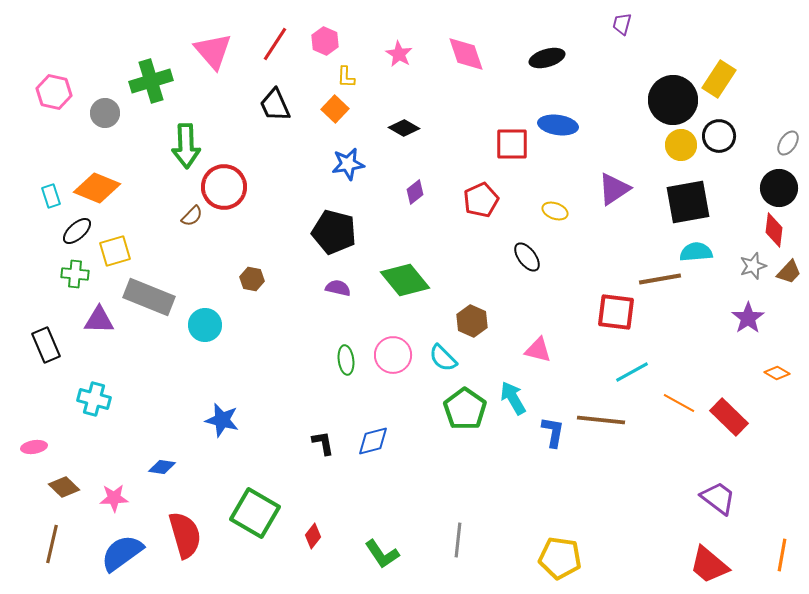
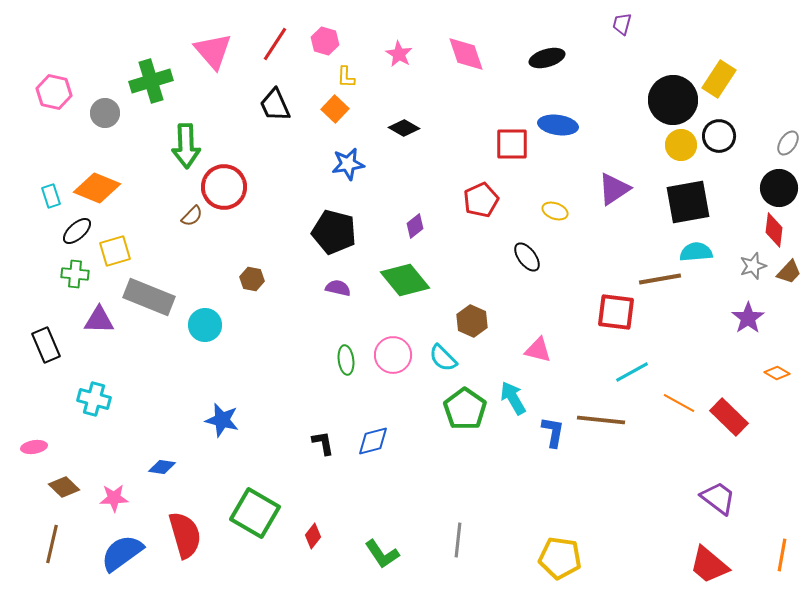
pink hexagon at (325, 41): rotated 8 degrees counterclockwise
purple diamond at (415, 192): moved 34 px down
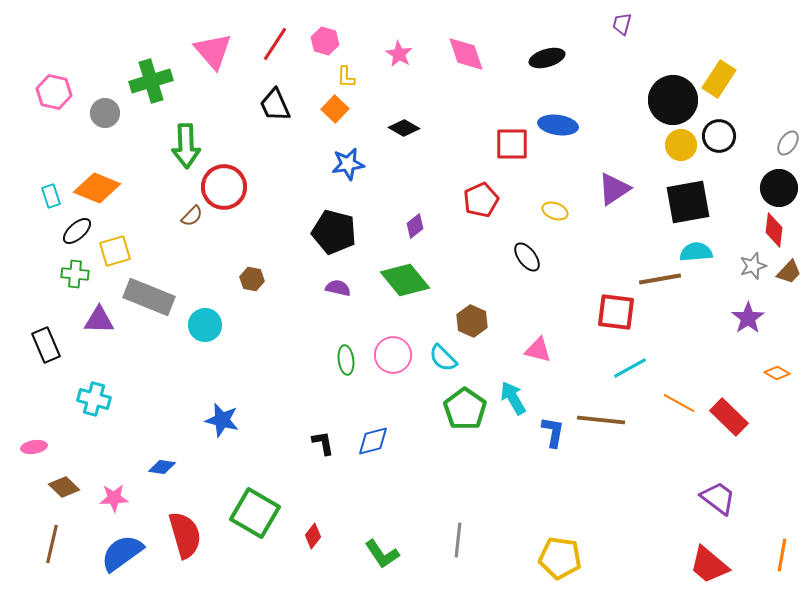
cyan line at (632, 372): moved 2 px left, 4 px up
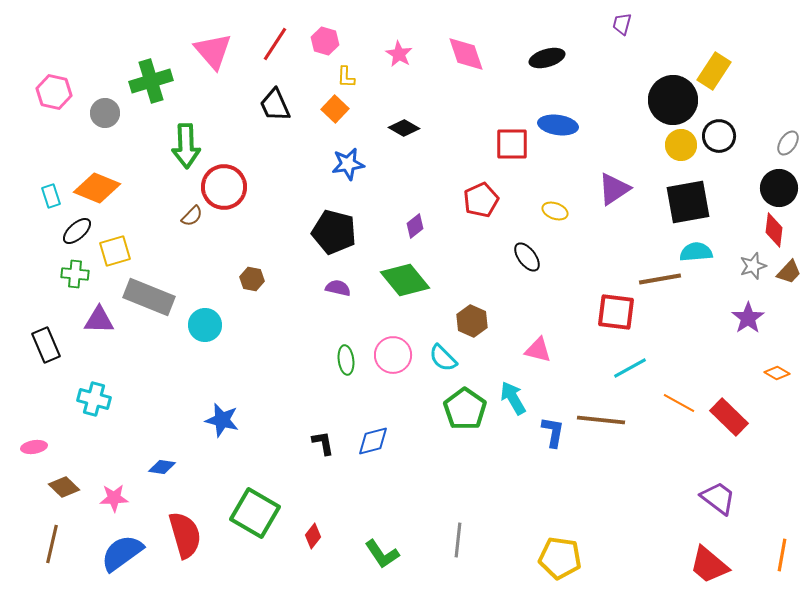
yellow rectangle at (719, 79): moved 5 px left, 8 px up
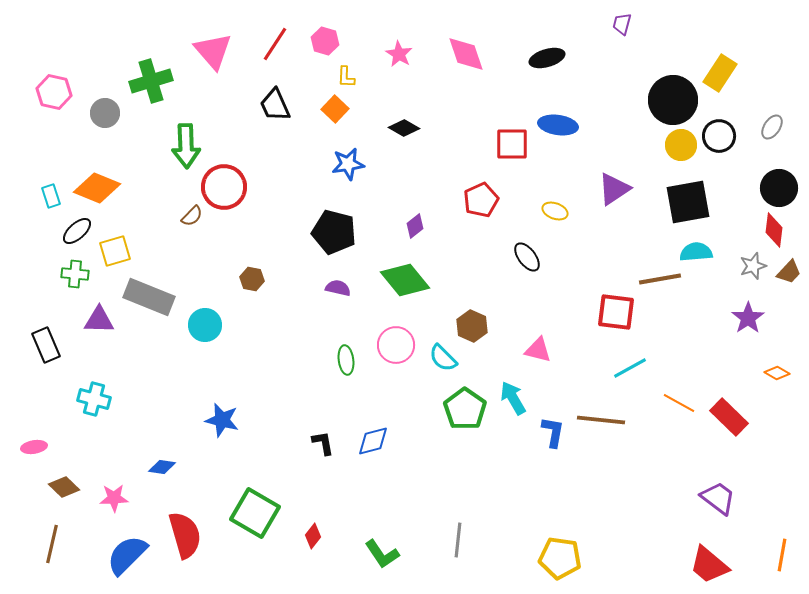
yellow rectangle at (714, 71): moved 6 px right, 2 px down
gray ellipse at (788, 143): moved 16 px left, 16 px up
brown hexagon at (472, 321): moved 5 px down
pink circle at (393, 355): moved 3 px right, 10 px up
blue semicircle at (122, 553): moved 5 px right, 2 px down; rotated 9 degrees counterclockwise
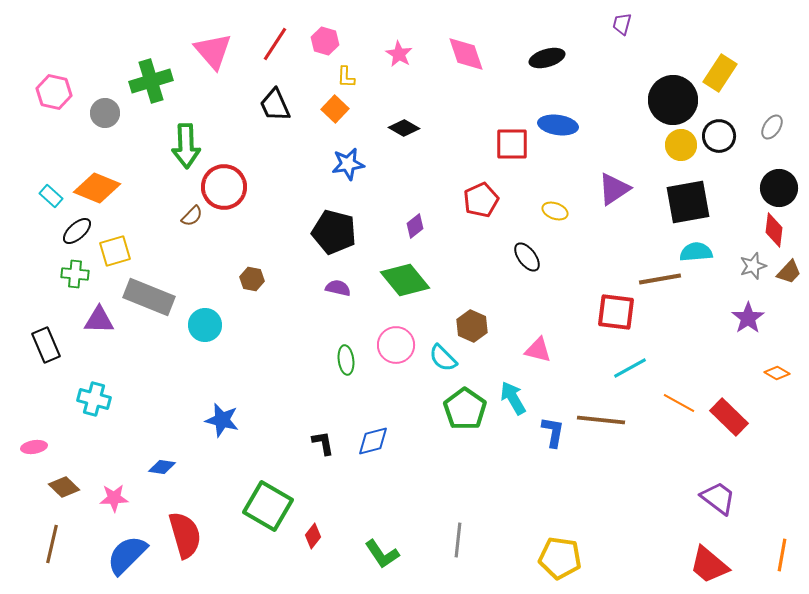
cyan rectangle at (51, 196): rotated 30 degrees counterclockwise
green square at (255, 513): moved 13 px right, 7 px up
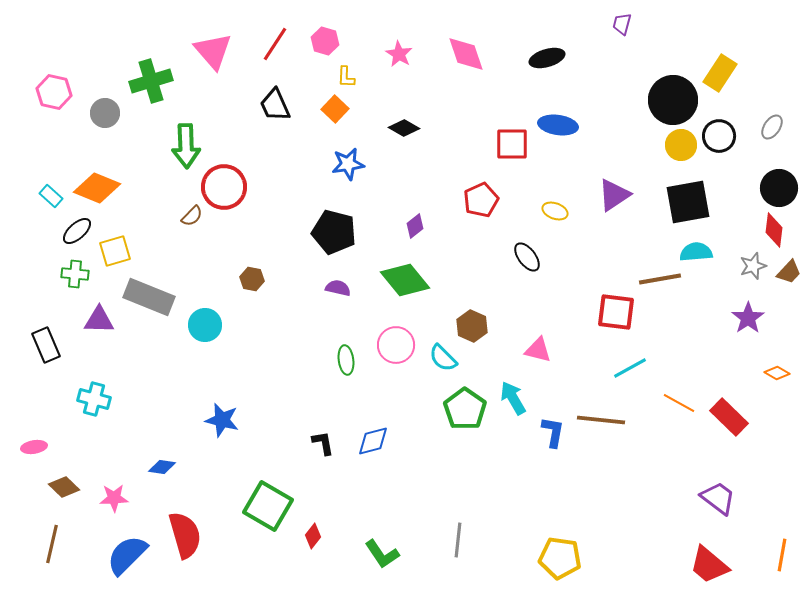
purple triangle at (614, 189): moved 6 px down
